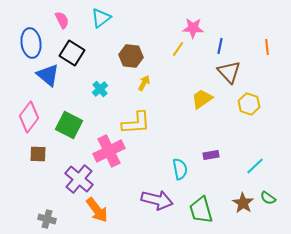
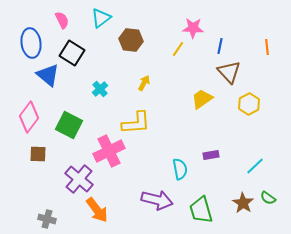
brown hexagon: moved 16 px up
yellow hexagon: rotated 15 degrees clockwise
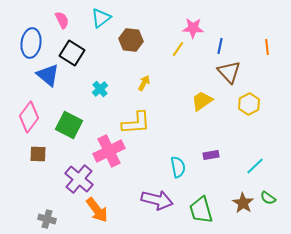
blue ellipse: rotated 16 degrees clockwise
yellow trapezoid: moved 2 px down
cyan semicircle: moved 2 px left, 2 px up
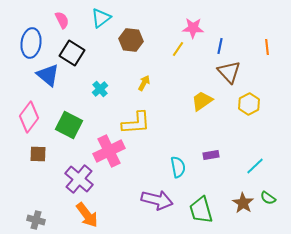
orange arrow: moved 10 px left, 5 px down
gray cross: moved 11 px left, 1 px down
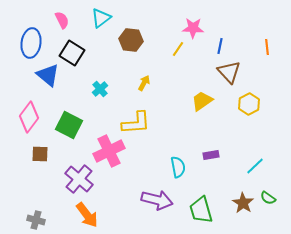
brown square: moved 2 px right
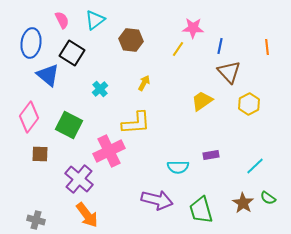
cyan triangle: moved 6 px left, 2 px down
cyan semicircle: rotated 100 degrees clockwise
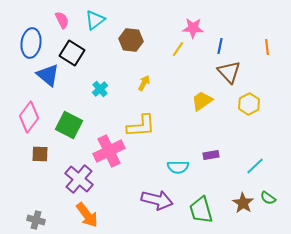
yellow L-shape: moved 5 px right, 3 px down
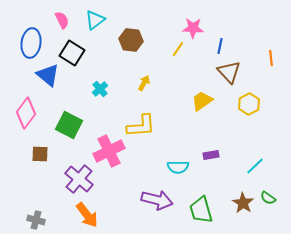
orange line: moved 4 px right, 11 px down
pink diamond: moved 3 px left, 4 px up
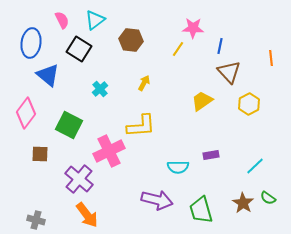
black square: moved 7 px right, 4 px up
